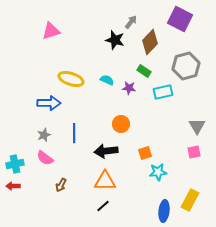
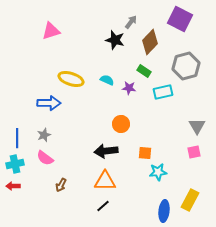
blue line: moved 57 px left, 5 px down
orange square: rotated 24 degrees clockwise
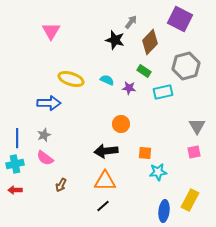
pink triangle: rotated 42 degrees counterclockwise
red arrow: moved 2 px right, 4 px down
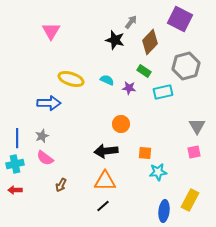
gray star: moved 2 px left, 1 px down
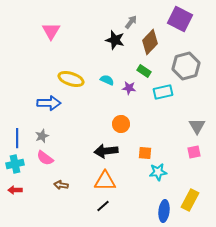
brown arrow: rotated 72 degrees clockwise
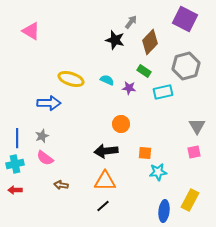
purple square: moved 5 px right
pink triangle: moved 20 px left; rotated 30 degrees counterclockwise
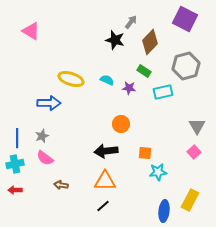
pink square: rotated 32 degrees counterclockwise
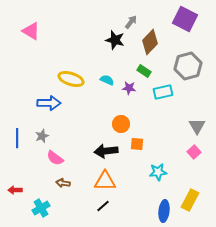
gray hexagon: moved 2 px right
orange square: moved 8 px left, 9 px up
pink semicircle: moved 10 px right
cyan cross: moved 26 px right, 44 px down; rotated 18 degrees counterclockwise
brown arrow: moved 2 px right, 2 px up
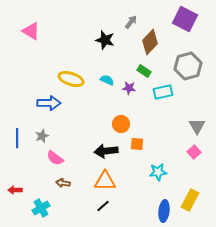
black star: moved 10 px left
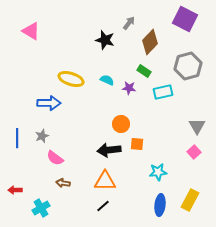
gray arrow: moved 2 px left, 1 px down
black arrow: moved 3 px right, 1 px up
blue ellipse: moved 4 px left, 6 px up
